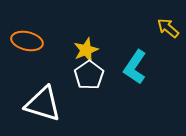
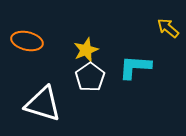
cyan L-shape: rotated 60 degrees clockwise
white pentagon: moved 1 px right, 2 px down
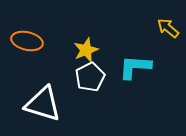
white pentagon: rotated 8 degrees clockwise
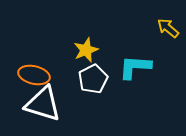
orange ellipse: moved 7 px right, 34 px down
white pentagon: moved 3 px right, 2 px down
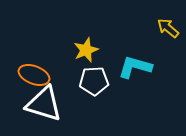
cyan L-shape: rotated 12 degrees clockwise
orange ellipse: rotated 8 degrees clockwise
white pentagon: moved 1 px right, 2 px down; rotated 24 degrees clockwise
white triangle: moved 1 px right
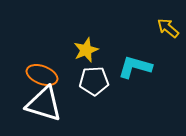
orange ellipse: moved 8 px right
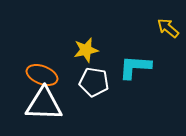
yellow star: rotated 10 degrees clockwise
cyan L-shape: rotated 12 degrees counterclockwise
white pentagon: moved 1 px down; rotated 12 degrees clockwise
white triangle: rotated 15 degrees counterclockwise
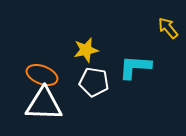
yellow arrow: rotated 10 degrees clockwise
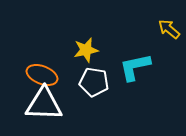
yellow arrow: moved 1 px right, 1 px down; rotated 10 degrees counterclockwise
cyan L-shape: rotated 16 degrees counterclockwise
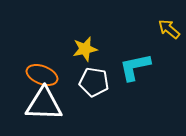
yellow star: moved 1 px left, 1 px up
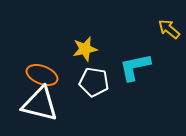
white triangle: moved 4 px left; rotated 12 degrees clockwise
